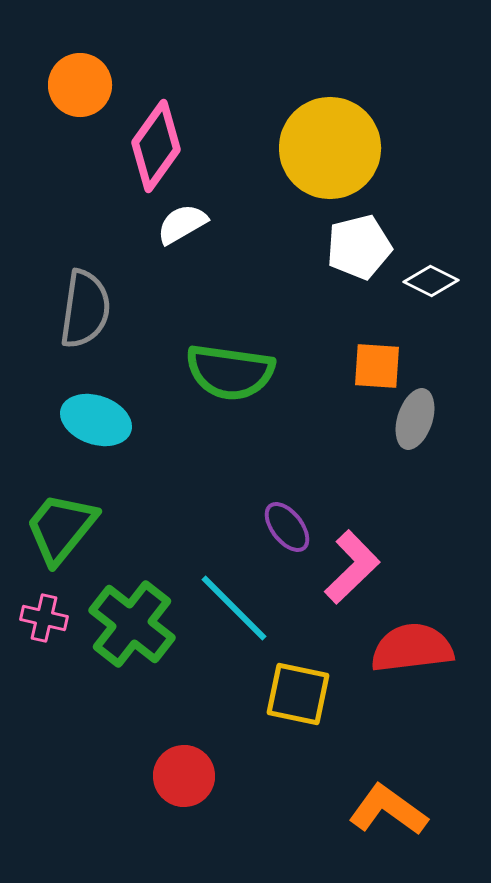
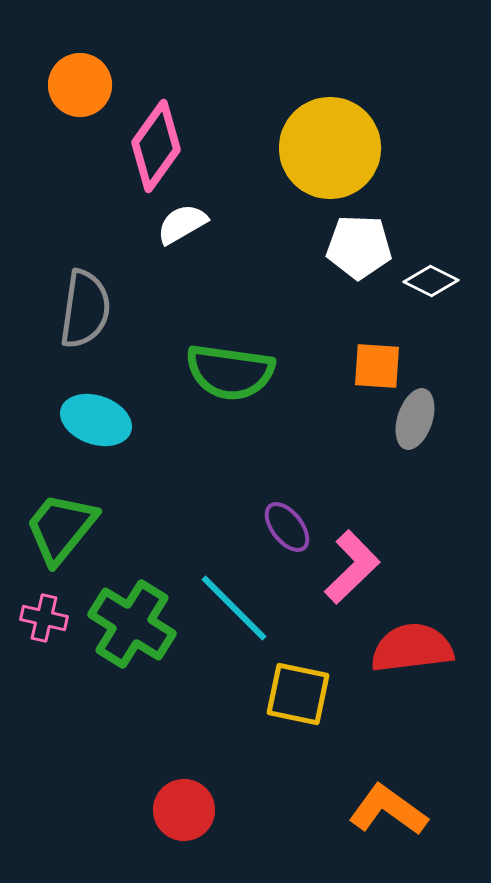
white pentagon: rotated 16 degrees clockwise
green cross: rotated 6 degrees counterclockwise
red circle: moved 34 px down
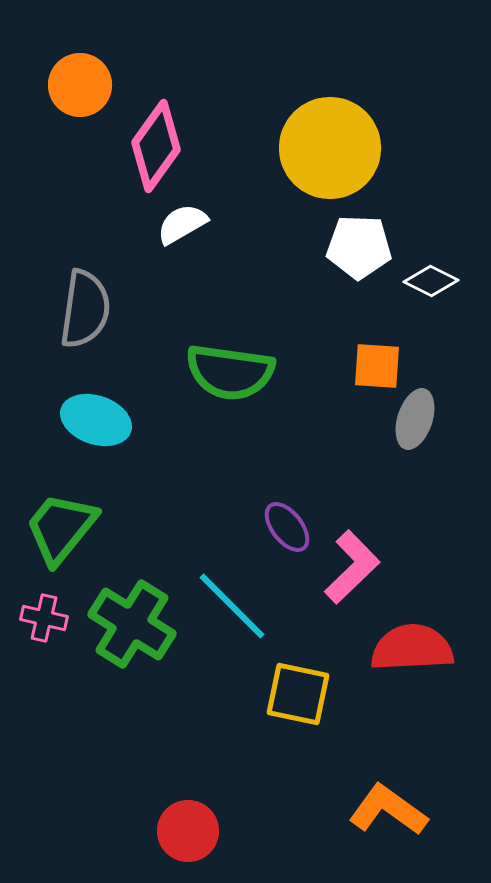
cyan line: moved 2 px left, 2 px up
red semicircle: rotated 4 degrees clockwise
red circle: moved 4 px right, 21 px down
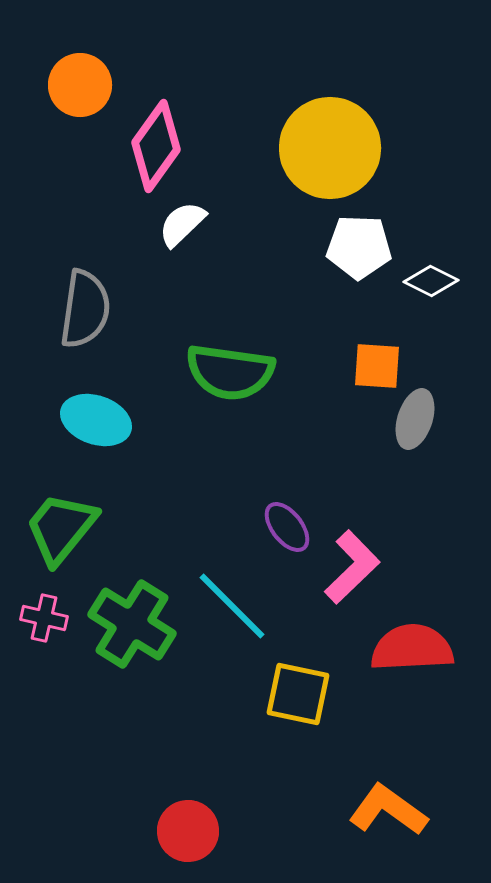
white semicircle: rotated 14 degrees counterclockwise
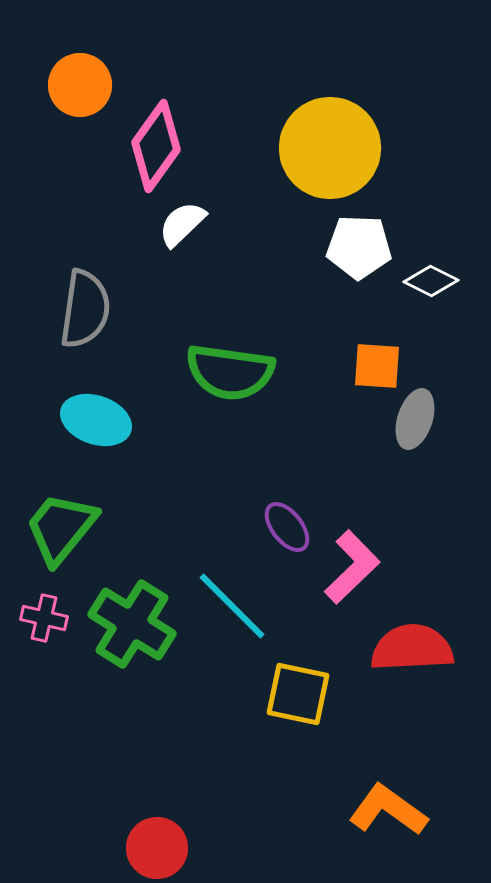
red circle: moved 31 px left, 17 px down
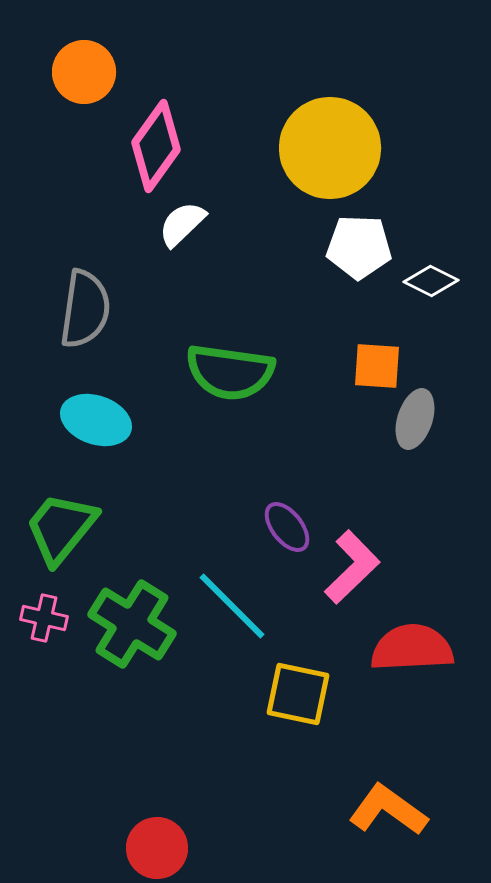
orange circle: moved 4 px right, 13 px up
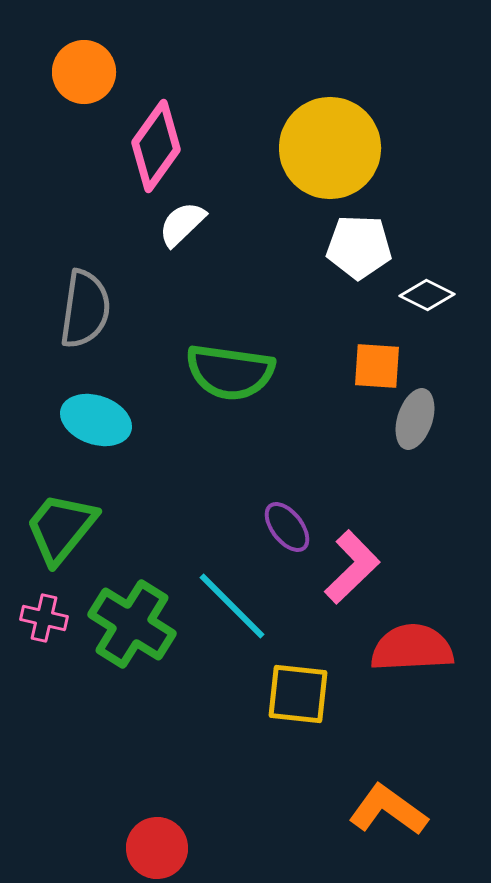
white diamond: moved 4 px left, 14 px down
yellow square: rotated 6 degrees counterclockwise
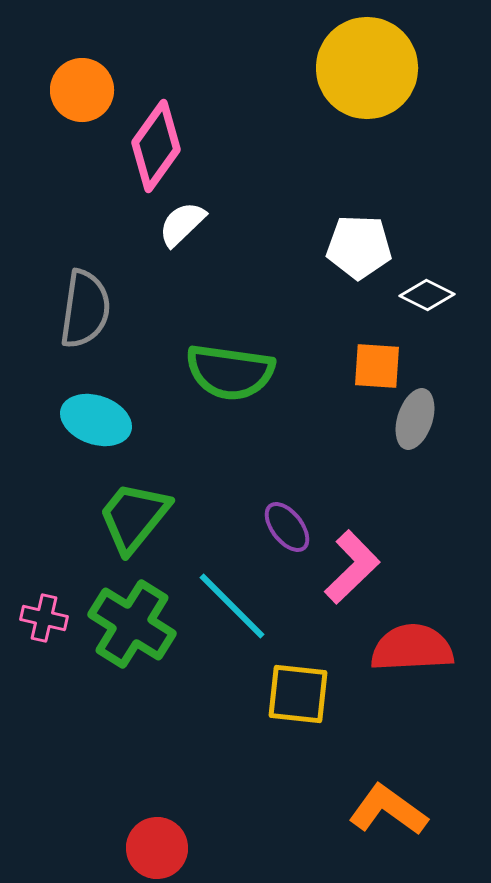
orange circle: moved 2 px left, 18 px down
yellow circle: moved 37 px right, 80 px up
green trapezoid: moved 73 px right, 11 px up
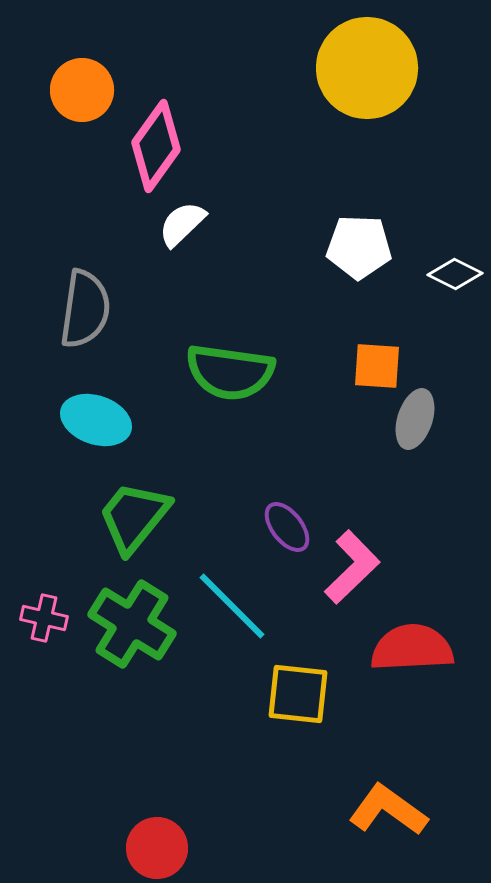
white diamond: moved 28 px right, 21 px up
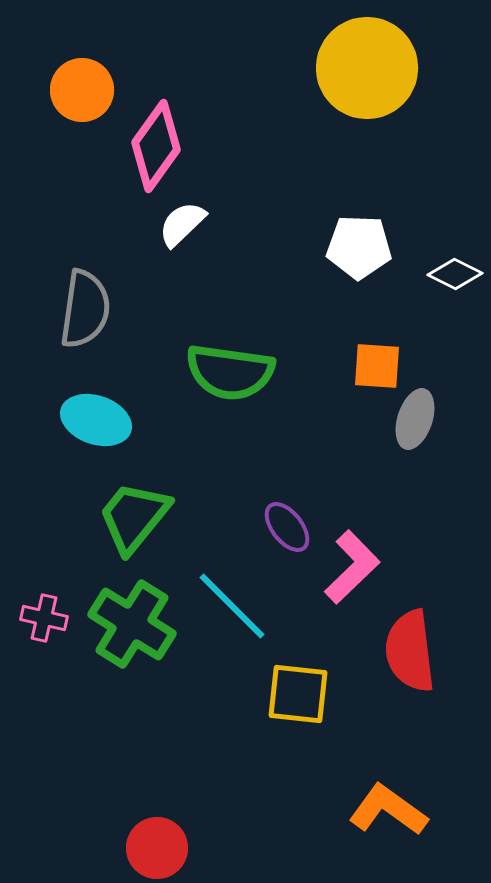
red semicircle: moved 2 px left, 3 px down; rotated 94 degrees counterclockwise
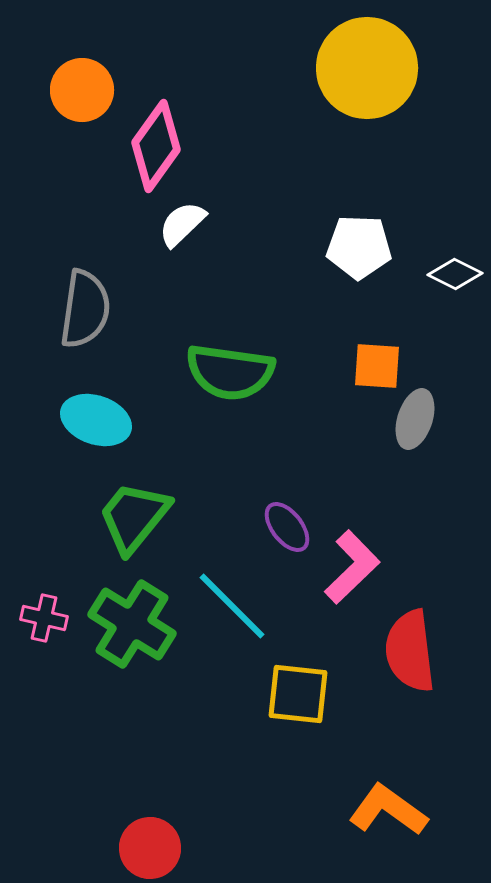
red circle: moved 7 px left
